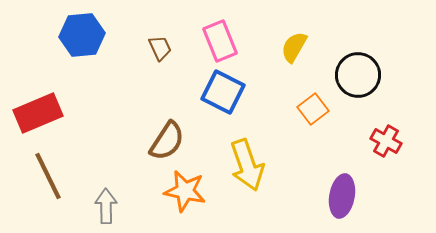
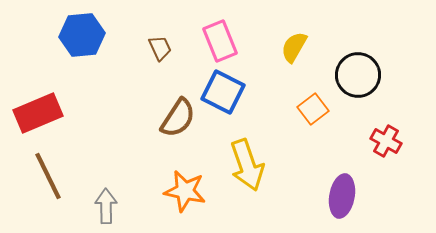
brown semicircle: moved 11 px right, 23 px up
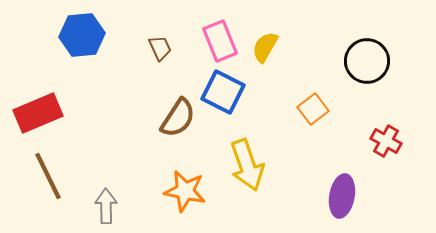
yellow semicircle: moved 29 px left
black circle: moved 9 px right, 14 px up
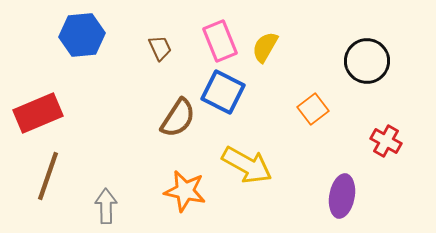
yellow arrow: rotated 42 degrees counterclockwise
brown line: rotated 45 degrees clockwise
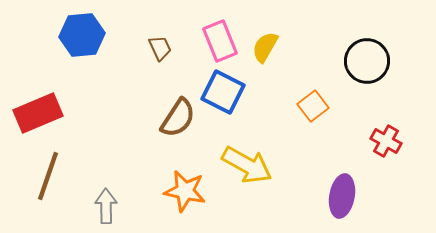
orange square: moved 3 px up
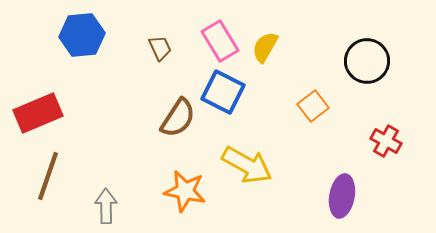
pink rectangle: rotated 9 degrees counterclockwise
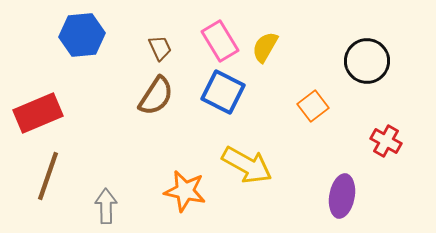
brown semicircle: moved 22 px left, 22 px up
